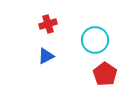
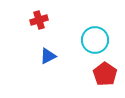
red cross: moved 9 px left, 4 px up
blue triangle: moved 2 px right
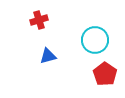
blue triangle: rotated 12 degrees clockwise
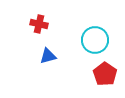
red cross: moved 4 px down; rotated 30 degrees clockwise
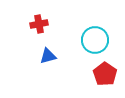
red cross: rotated 24 degrees counterclockwise
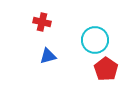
red cross: moved 3 px right, 2 px up; rotated 24 degrees clockwise
red pentagon: moved 1 px right, 5 px up
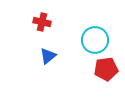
blue triangle: rotated 24 degrees counterclockwise
red pentagon: rotated 30 degrees clockwise
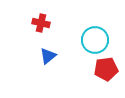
red cross: moved 1 px left, 1 px down
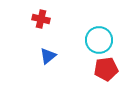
red cross: moved 4 px up
cyan circle: moved 4 px right
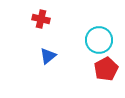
red pentagon: rotated 20 degrees counterclockwise
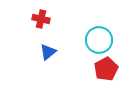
blue triangle: moved 4 px up
